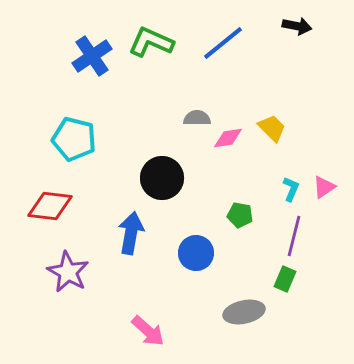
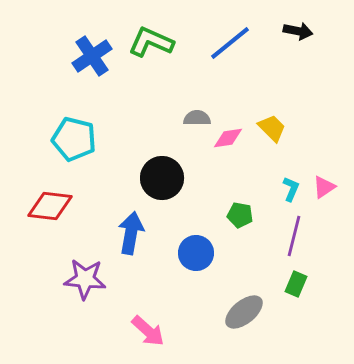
black arrow: moved 1 px right, 5 px down
blue line: moved 7 px right
purple star: moved 17 px right, 7 px down; rotated 24 degrees counterclockwise
green rectangle: moved 11 px right, 5 px down
gray ellipse: rotated 27 degrees counterclockwise
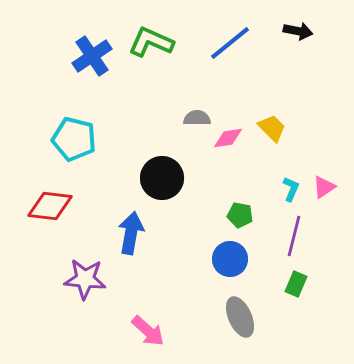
blue circle: moved 34 px right, 6 px down
gray ellipse: moved 4 px left, 5 px down; rotated 75 degrees counterclockwise
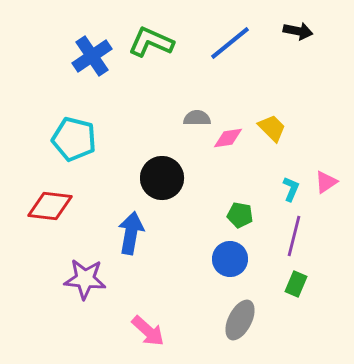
pink triangle: moved 2 px right, 5 px up
gray ellipse: moved 3 px down; rotated 51 degrees clockwise
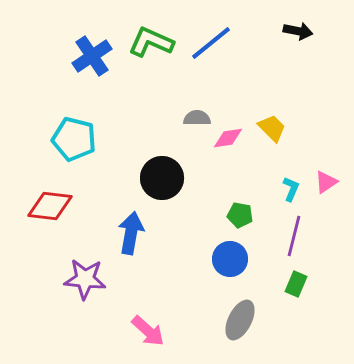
blue line: moved 19 px left
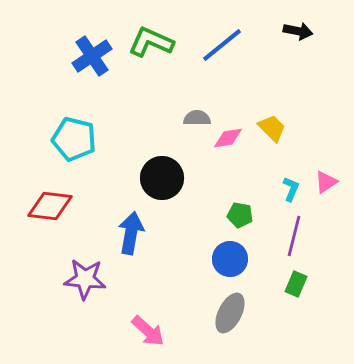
blue line: moved 11 px right, 2 px down
gray ellipse: moved 10 px left, 7 px up
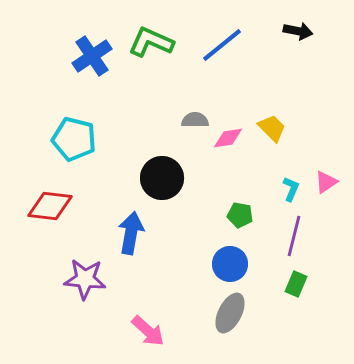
gray semicircle: moved 2 px left, 2 px down
blue circle: moved 5 px down
